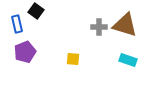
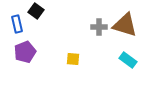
cyan rectangle: rotated 18 degrees clockwise
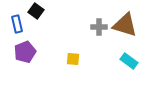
cyan rectangle: moved 1 px right, 1 px down
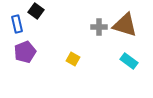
yellow square: rotated 24 degrees clockwise
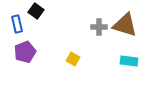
cyan rectangle: rotated 30 degrees counterclockwise
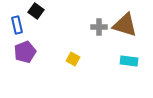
blue rectangle: moved 1 px down
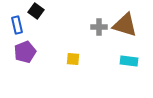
yellow square: rotated 24 degrees counterclockwise
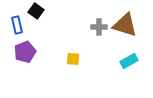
cyan rectangle: rotated 36 degrees counterclockwise
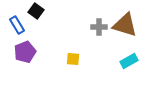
blue rectangle: rotated 18 degrees counterclockwise
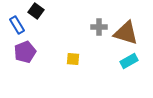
brown triangle: moved 1 px right, 8 px down
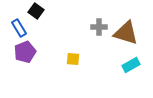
blue rectangle: moved 2 px right, 3 px down
cyan rectangle: moved 2 px right, 4 px down
